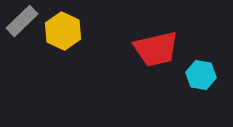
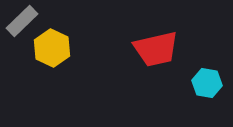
yellow hexagon: moved 11 px left, 17 px down
cyan hexagon: moved 6 px right, 8 px down
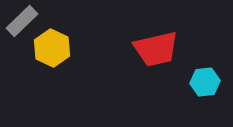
cyan hexagon: moved 2 px left, 1 px up; rotated 16 degrees counterclockwise
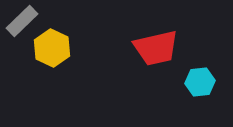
red trapezoid: moved 1 px up
cyan hexagon: moved 5 px left
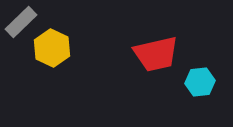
gray rectangle: moved 1 px left, 1 px down
red trapezoid: moved 6 px down
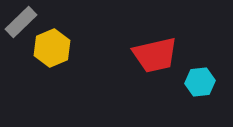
yellow hexagon: rotated 12 degrees clockwise
red trapezoid: moved 1 px left, 1 px down
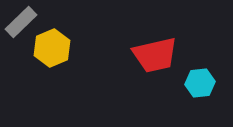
cyan hexagon: moved 1 px down
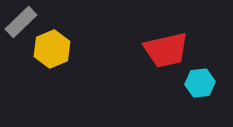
yellow hexagon: moved 1 px down
red trapezoid: moved 11 px right, 5 px up
